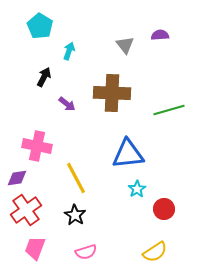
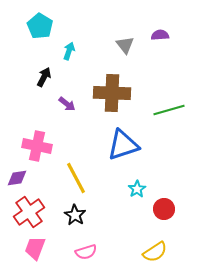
blue triangle: moved 5 px left, 9 px up; rotated 12 degrees counterclockwise
red cross: moved 3 px right, 2 px down
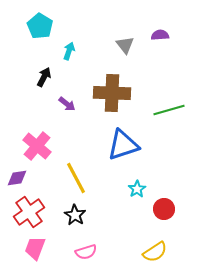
pink cross: rotated 28 degrees clockwise
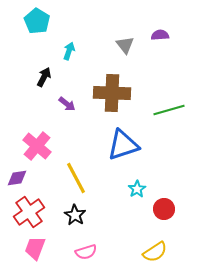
cyan pentagon: moved 3 px left, 5 px up
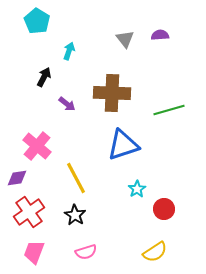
gray triangle: moved 6 px up
pink trapezoid: moved 1 px left, 4 px down
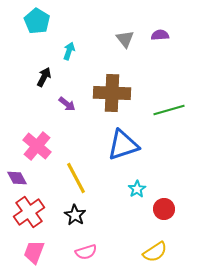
purple diamond: rotated 70 degrees clockwise
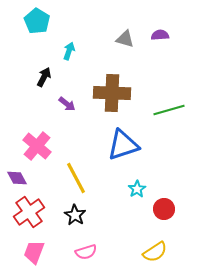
gray triangle: rotated 36 degrees counterclockwise
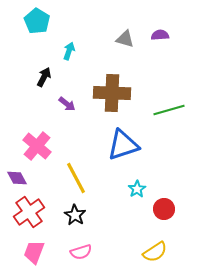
pink semicircle: moved 5 px left
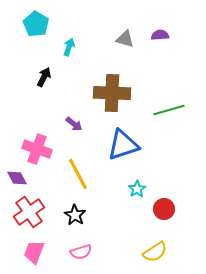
cyan pentagon: moved 1 px left, 3 px down
cyan arrow: moved 4 px up
purple arrow: moved 7 px right, 20 px down
pink cross: moved 3 px down; rotated 20 degrees counterclockwise
yellow line: moved 2 px right, 4 px up
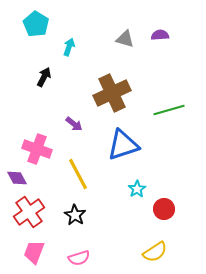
brown cross: rotated 27 degrees counterclockwise
pink semicircle: moved 2 px left, 6 px down
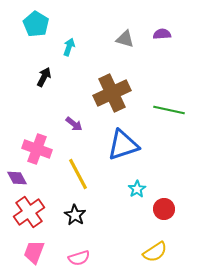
purple semicircle: moved 2 px right, 1 px up
green line: rotated 28 degrees clockwise
